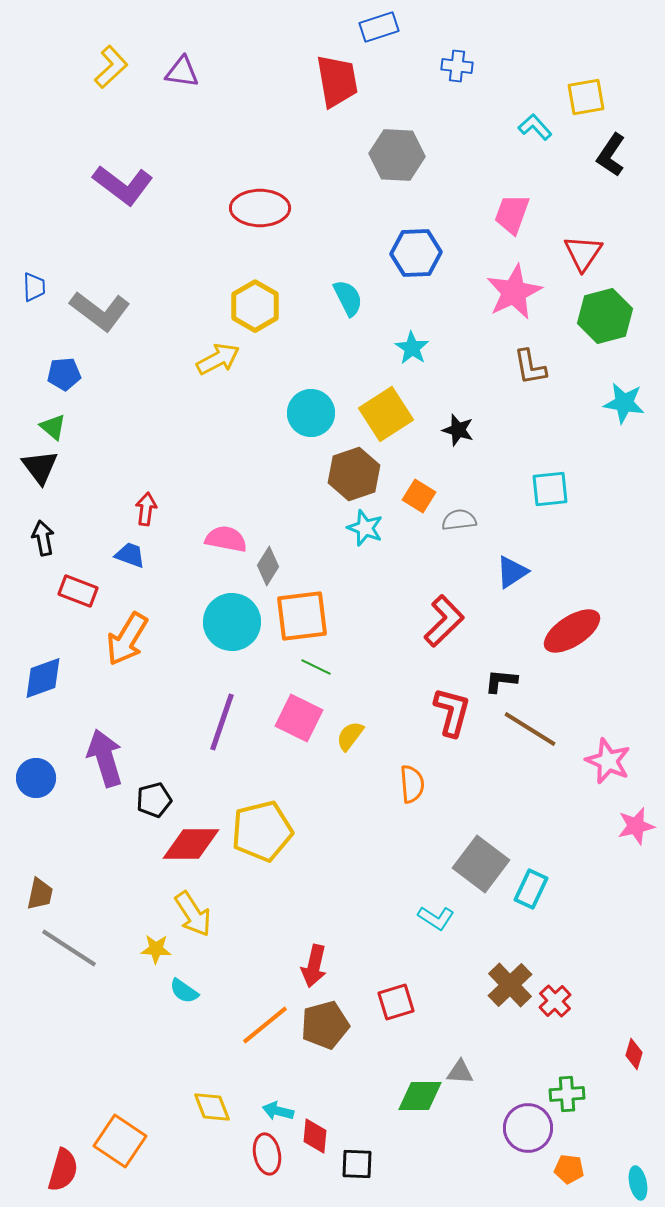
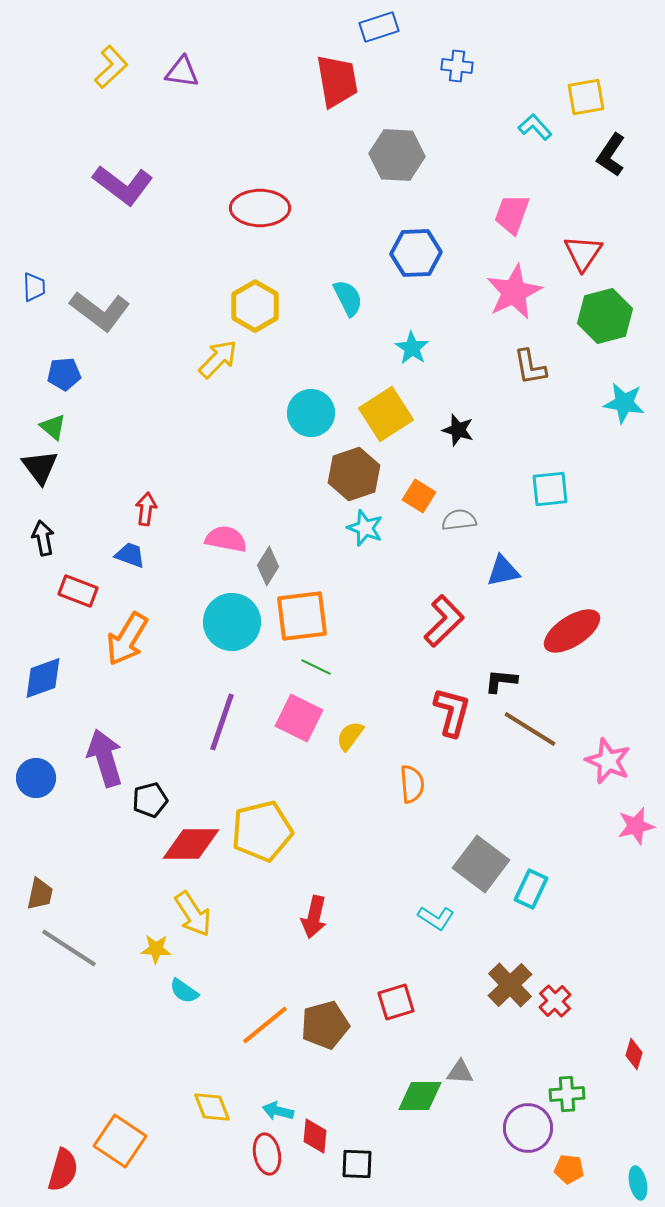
yellow arrow at (218, 359): rotated 18 degrees counterclockwise
blue triangle at (512, 572): moved 9 px left, 1 px up; rotated 21 degrees clockwise
black pentagon at (154, 800): moved 4 px left
red arrow at (314, 966): moved 49 px up
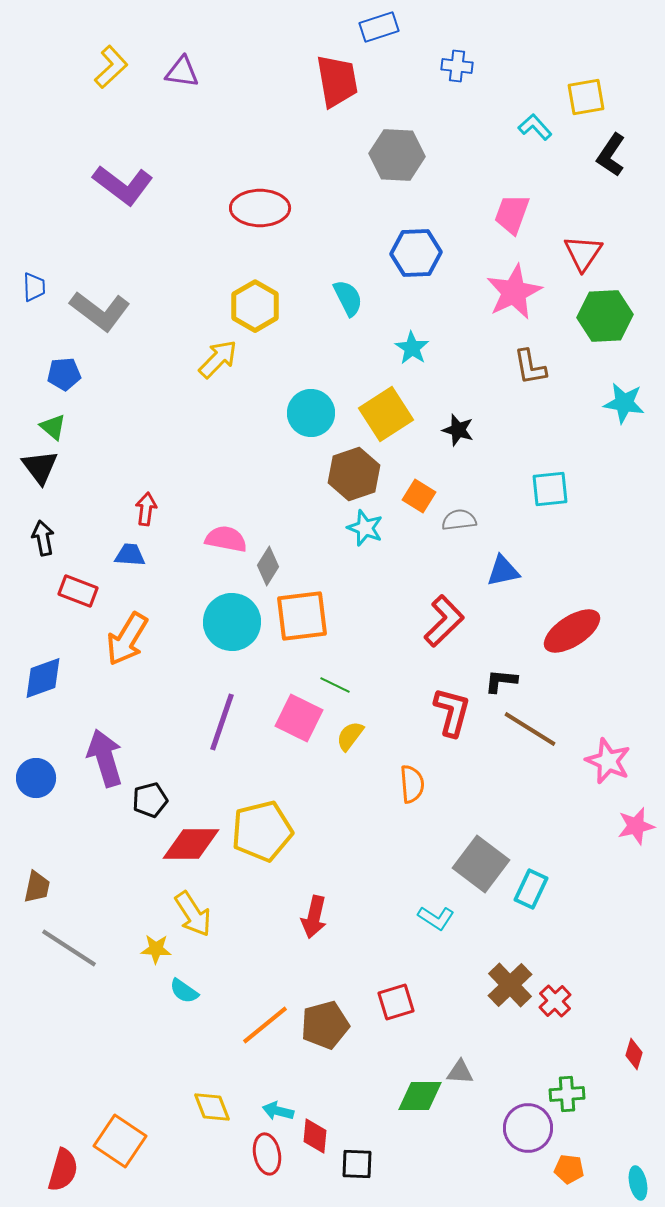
green hexagon at (605, 316): rotated 12 degrees clockwise
blue trapezoid at (130, 555): rotated 16 degrees counterclockwise
green line at (316, 667): moved 19 px right, 18 px down
brown trapezoid at (40, 894): moved 3 px left, 7 px up
